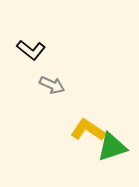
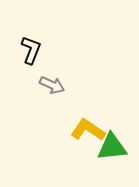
black L-shape: rotated 108 degrees counterclockwise
green triangle: rotated 12 degrees clockwise
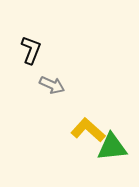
yellow L-shape: rotated 8 degrees clockwise
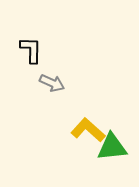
black L-shape: rotated 20 degrees counterclockwise
gray arrow: moved 2 px up
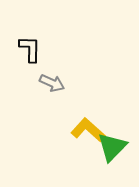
black L-shape: moved 1 px left, 1 px up
green triangle: rotated 40 degrees counterclockwise
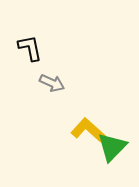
black L-shape: moved 1 px up; rotated 12 degrees counterclockwise
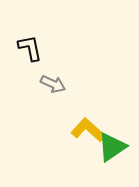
gray arrow: moved 1 px right, 1 px down
green triangle: rotated 12 degrees clockwise
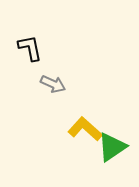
yellow L-shape: moved 3 px left, 1 px up
